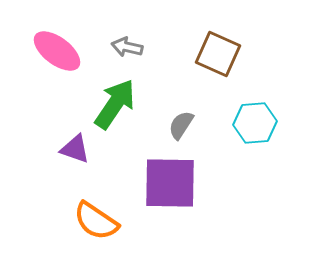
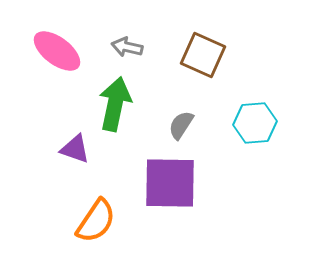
brown square: moved 15 px left, 1 px down
green arrow: rotated 22 degrees counterclockwise
orange semicircle: rotated 90 degrees counterclockwise
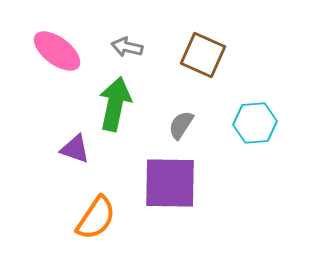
orange semicircle: moved 3 px up
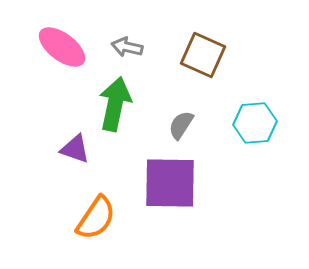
pink ellipse: moved 5 px right, 4 px up
